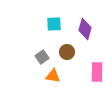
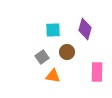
cyan square: moved 1 px left, 6 px down
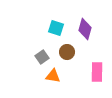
cyan square: moved 3 px right, 2 px up; rotated 21 degrees clockwise
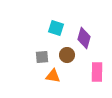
purple diamond: moved 1 px left, 9 px down
brown circle: moved 3 px down
gray square: rotated 32 degrees clockwise
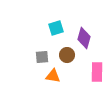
cyan square: rotated 35 degrees counterclockwise
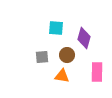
cyan square: rotated 21 degrees clockwise
orange triangle: moved 9 px right
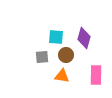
cyan square: moved 9 px down
brown circle: moved 1 px left
pink rectangle: moved 1 px left, 3 px down
